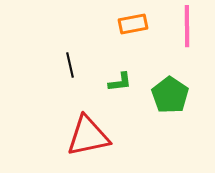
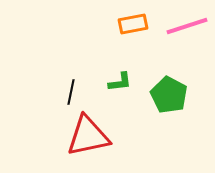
pink line: rotated 72 degrees clockwise
black line: moved 1 px right, 27 px down; rotated 25 degrees clockwise
green pentagon: moved 1 px left; rotated 6 degrees counterclockwise
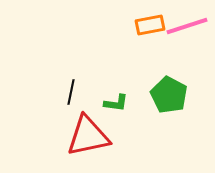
orange rectangle: moved 17 px right, 1 px down
green L-shape: moved 4 px left, 21 px down; rotated 15 degrees clockwise
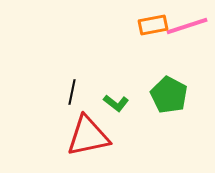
orange rectangle: moved 3 px right
black line: moved 1 px right
green L-shape: rotated 30 degrees clockwise
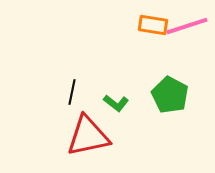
orange rectangle: rotated 20 degrees clockwise
green pentagon: moved 1 px right
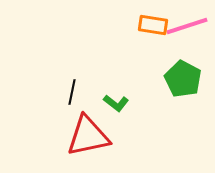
green pentagon: moved 13 px right, 16 px up
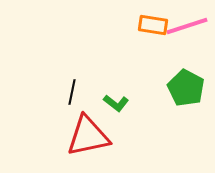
green pentagon: moved 3 px right, 9 px down
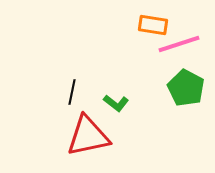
pink line: moved 8 px left, 18 px down
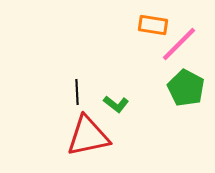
pink line: rotated 27 degrees counterclockwise
black line: moved 5 px right; rotated 15 degrees counterclockwise
green L-shape: moved 1 px down
